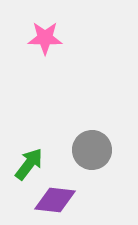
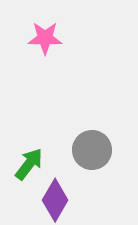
purple diamond: rotated 66 degrees counterclockwise
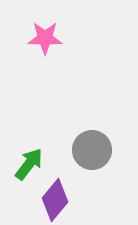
purple diamond: rotated 9 degrees clockwise
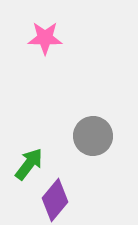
gray circle: moved 1 px right, 14 px up
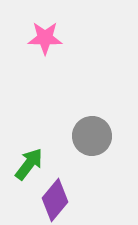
gray circle: moved 1 px left
